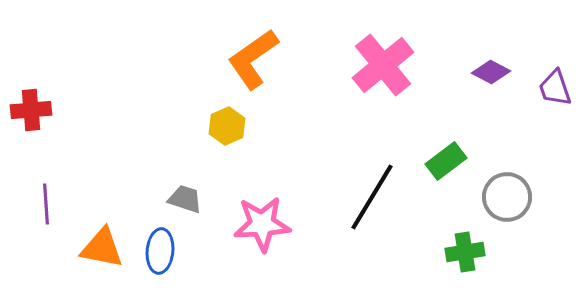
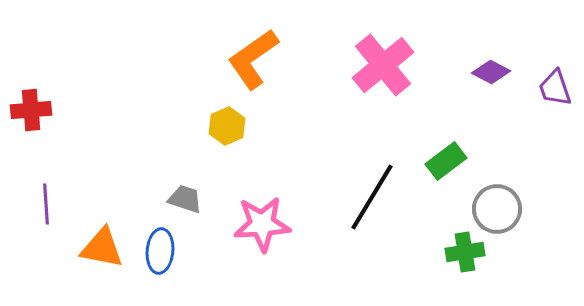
gray circle: moved 10 px left, 12 px down
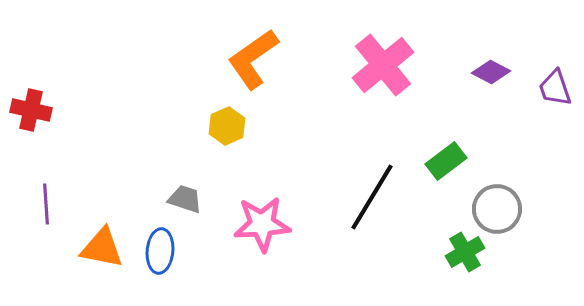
red cross: rotated 18 degrees clockwise
green cross: rotated 21 degrees counterclockwise
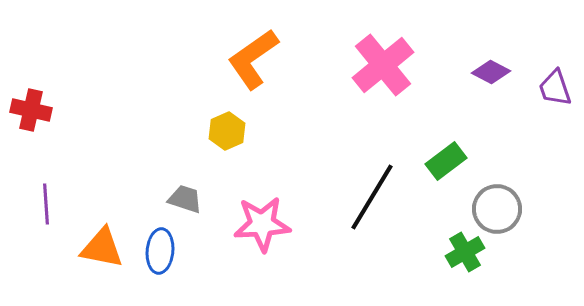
yellow hexagon: moved 5 px down
